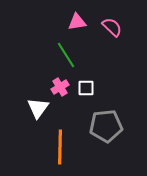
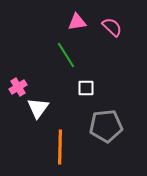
pink cross: moved 42 px left
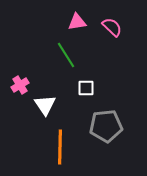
pink cross: moved 2 px right, 2 px up
white triangle: moved 7 px right, 3 px up; rotated 10 degrees counterclockwise
